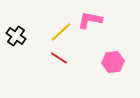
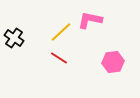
black cross: moved 2 px left, 2 px down
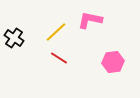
yellow line: moved 5 px left
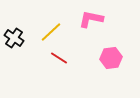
pink L-shape: moved 1 px right, 1 px up
yellow line: moved 5 px left
pink hexagon: moved 2 px left, 4 px up
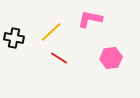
pink L-shape: moved 1 px left
black cross: rotated 24 degrees counterclockwise
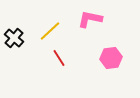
yellow line: moved 1 px left, 1 px up
black cross: rotated 30 degrees clockwise
red line: rotated 24 degrees clockwise
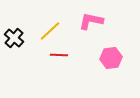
pink L-shape: moved 1 px right, 2 px down
red line: moved 3 px up; rotated 54 degrees counterclockwise
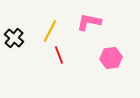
pink L-shape: moved 2 px left, 1 px down
yellow line: rotated 20 degrees counterclockwise
red line: rotated 66 degrees clockwise
